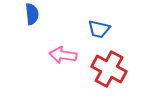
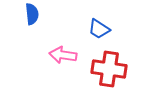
blue trapezoid: rotated 20 degrees clockwise
red cross: rotated 20 degrees counterclockwise
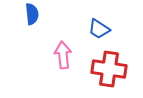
pink arrow: rotated 76 degrees clockwise
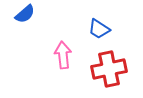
blue semicircle: moved 7 px left; rotated 55 degrees clockwise
red cross: rotated 20 degrees counterclockwise
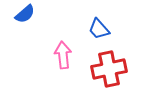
blue trapezoid: rotated 15 degrees clockwise
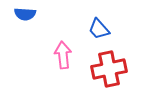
blue semicircle: rotated 45 degrees clockwise
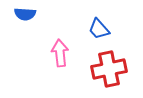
pink arrow: moved 3 px left, 2 px up
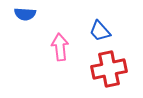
blue trapezoid: moved 1 px right, 2 px down
pink arrow: moved 6 px up
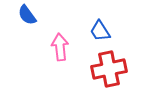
blue semicircle: moved 2 px right, 1 px down; rotated 50 degrees clockwise
blue trapezoid: rotated 10 degrees clockwise
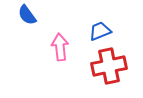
blue trapezoid: rotated 100 degrees clockwise
red cross: moved 3 px up
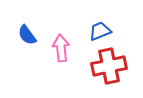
blue semicircle: moved 20 px down
pink arrow: moved 1 px right, 1 px down
